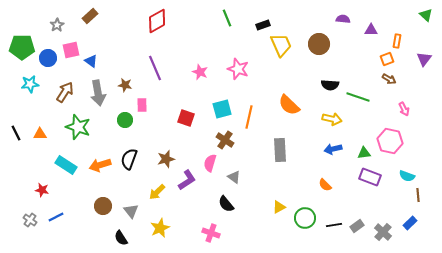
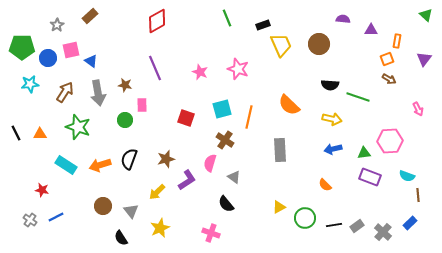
pink arrow at (404, 109): moved 14 px right
pink hexagon at (390, 141): rotated 15 degrees counterclockwise
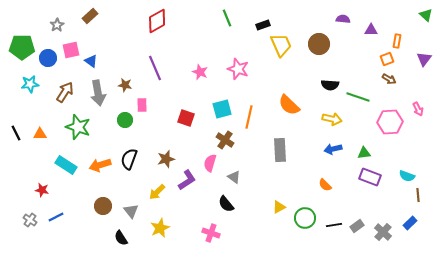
pink hexagon at (390, 141): moved 19 px up
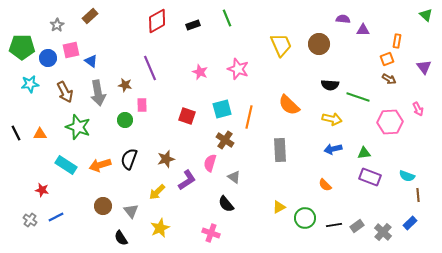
black rectangle at (263, 25): moved 70 px left
purple triangle at (371, 30): moved 8 px left
purple triangle at (424, 59): moved 8 px down; rotated 14 degrees counterclockwise
purple line at (155, 68): moved 5 px left
brown arrow at (65, 92): rotated 120 degrees clockwise
red square at (186, 118): moved 1 px right, 2 px up
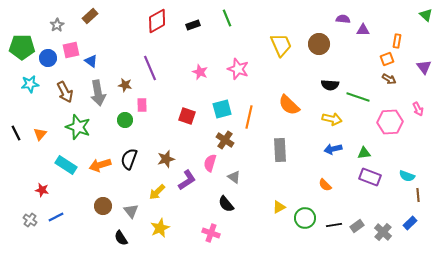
orange triangle at (40, 134): rotated 48 degrees counterclockwise
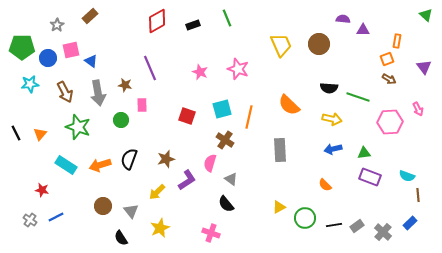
black semicircle at (330, 85): moved 1 px left, 3 px down
green circle at (125, 120): moved 4 px left
gray triangle at (234, 177): moved 3 px left, 2 px down
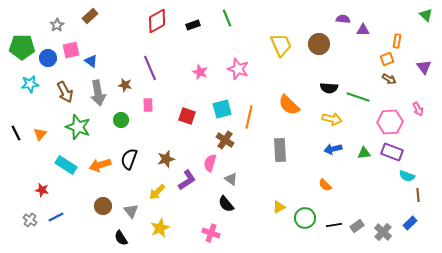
pink rectangle at (142, 105): moved 6 px right
purple rectangle at (370, 177): moved 22 px right, 25 px up
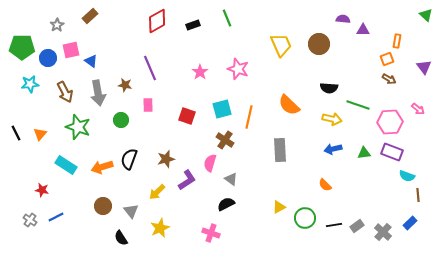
pink star at (200, 72): rotated 14 degrees clockwise
green line at (358, 97): moved 8 px down
pink arrow at (418, 109): rotated 24 degrees counterclockwise
orange arrow at (100, 165): moved 2 px right, 2 px down
black semicircle at (226, 204): rotated 102 degrees clockwise
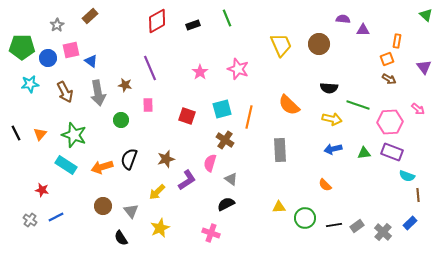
green star at (78, 127): moved 4 px left, 8 px down
yellow triangle at (279, 207): rotated 24 degrees clockwise
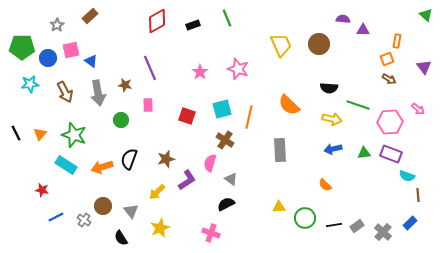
purple rectangle at (392, 152): moved 1 px left, 2 px down
gray cross at (30, 220): moved 54 px right
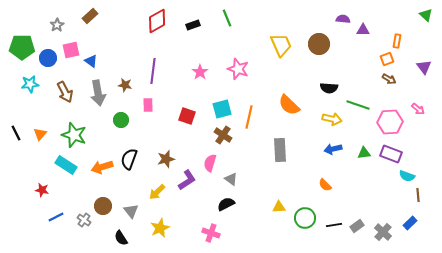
purple line at (150, 68): moved 3 px right, 3 px down; rotated 30 degrees clockwise
brown cross at (225, 140): moved 2 px left, 5 px up
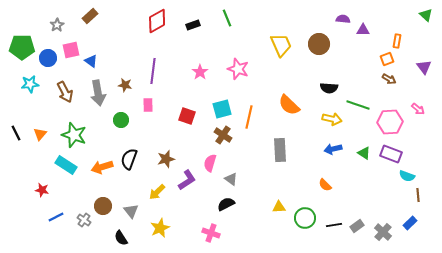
green triangle at (364, 153): rotated 40 degrees clockwise
